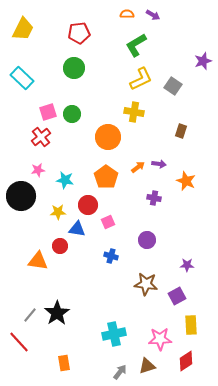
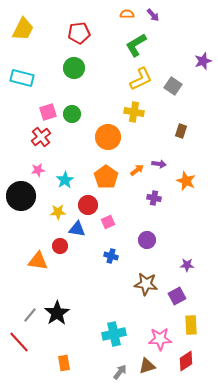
purple arrow at (153, 15): rotated 16 degrees clockwise
cyan rectangle at (22, 78): rotated 30 degrees counterclockwise
orange arrow at (138, 167): moved 1 px left, 3 px down
cyan star at (65, 180): rotated 30 degrees clockwise
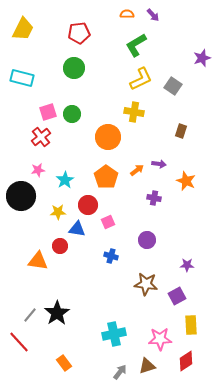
purple star at (203, 61): moved 1 px left, 3 px up
orange rectangle at (64, 363): rotated 28 degrees counterclockwise
